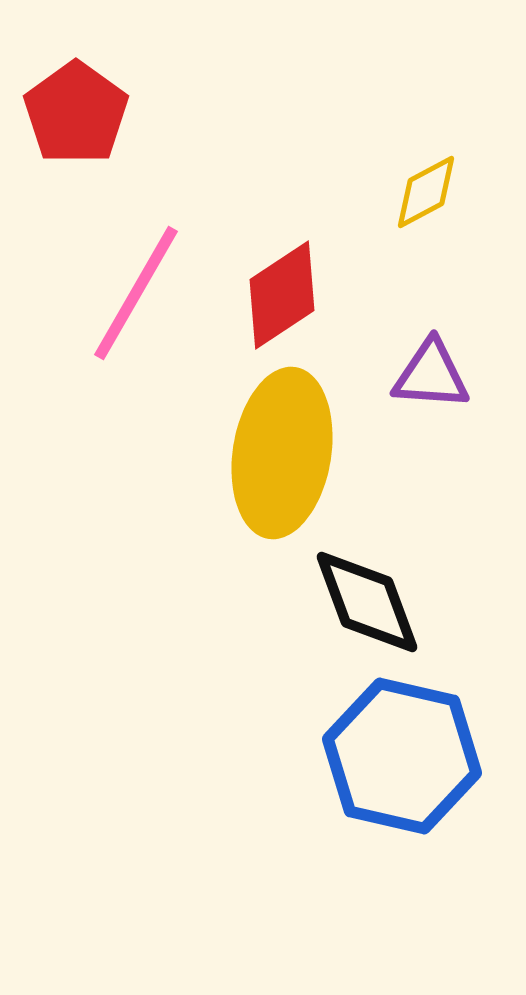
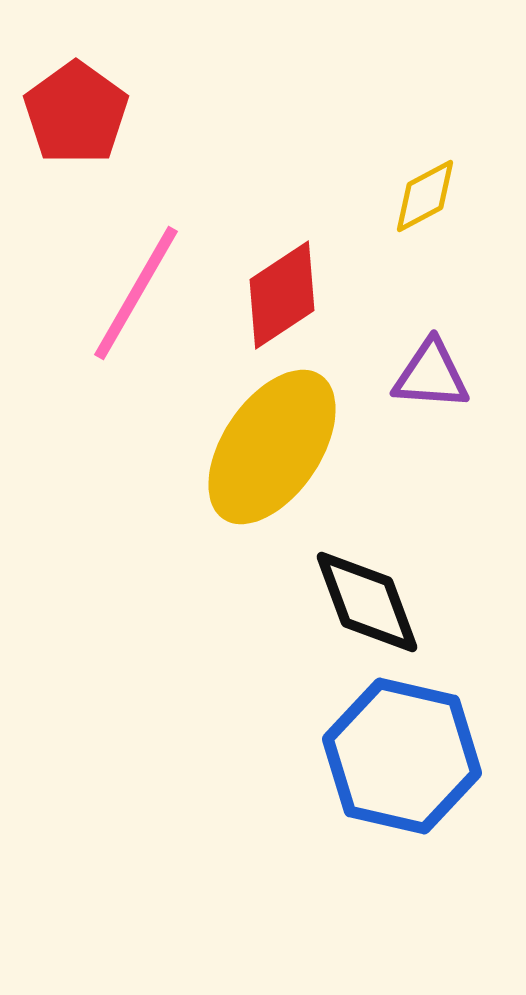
yellow diamond: moved 1 px left, 4 px down
yellow ellipse: moved 10 px left, 6 px up; rotated 25 degrees clockwise
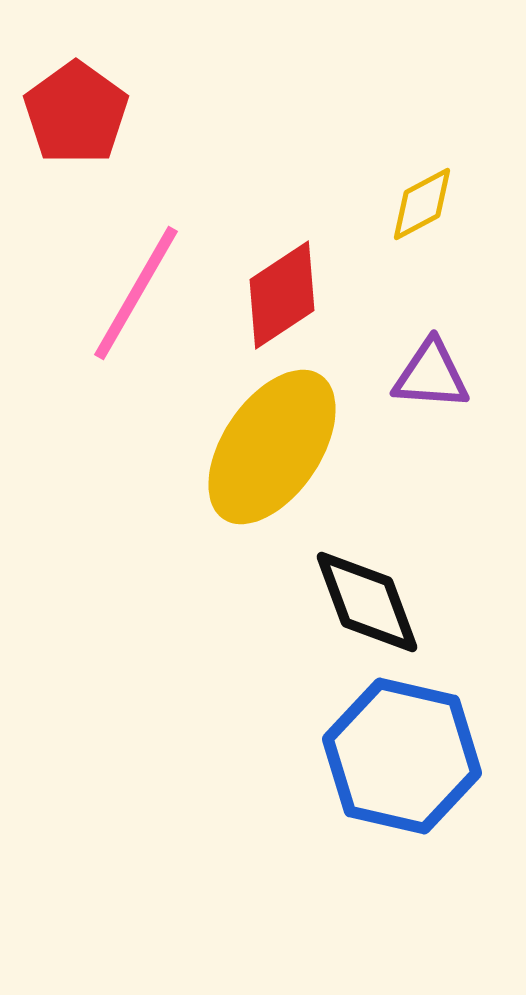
yellow diamond: moved 3 px left, 8 px down
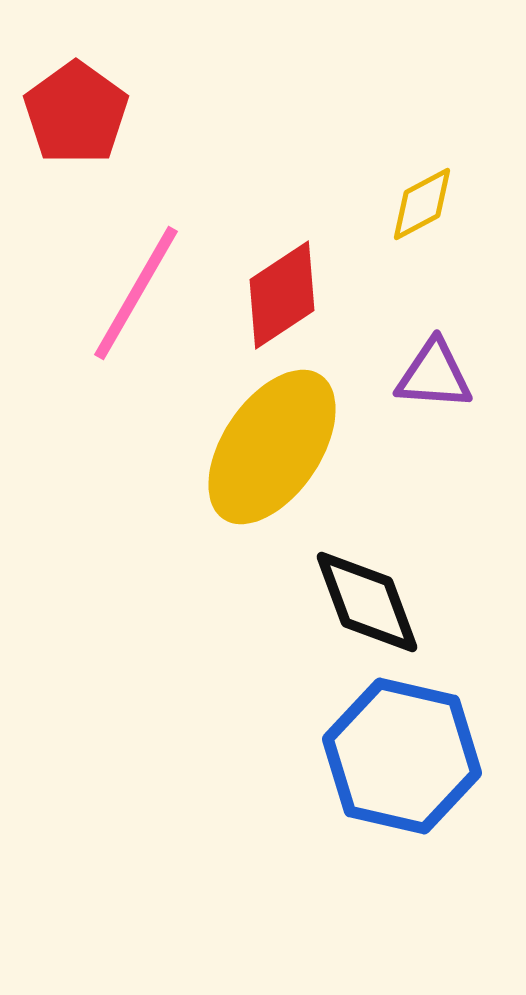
purple triangle: moved 3 px right
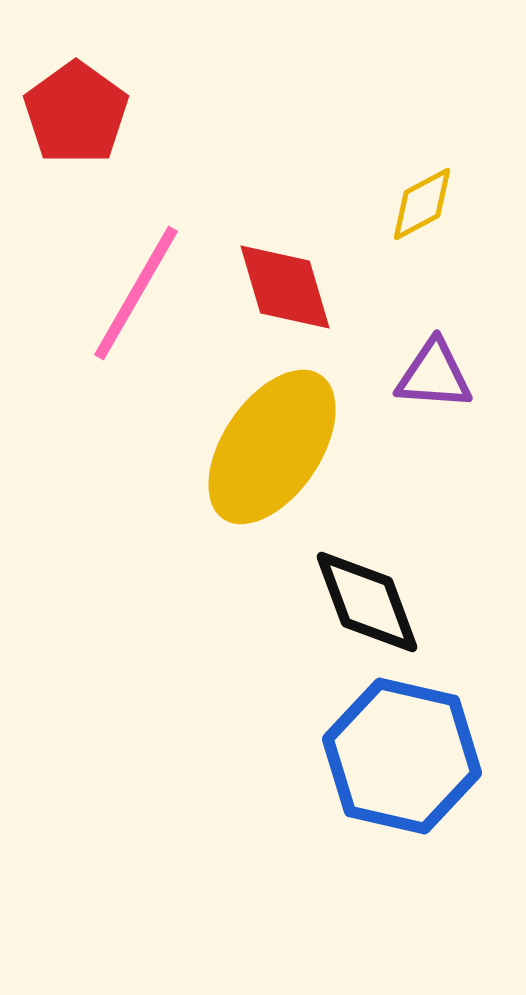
red diamond: moved 3 px right, 8 px up; rotated 73 degrees counterclockwise
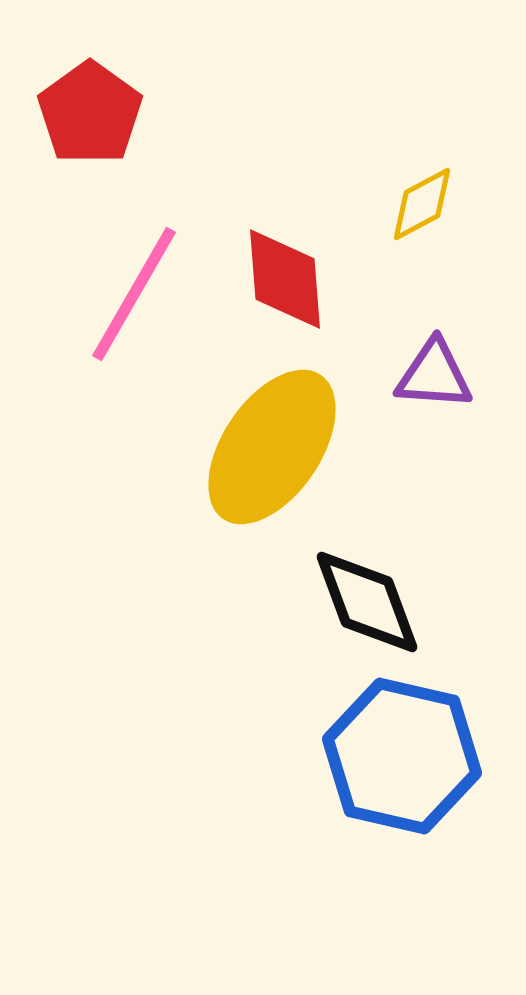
red pentagon: moved 14 px right
red diamond: moved 8 px up; rotated 12 degrees clockwise
pink line: moved 2 px left, 1 px down
